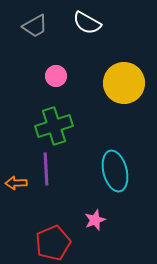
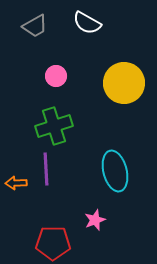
red pentagon: rotated 24 degrees clockwise
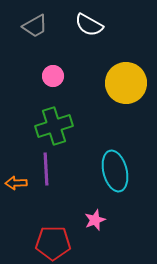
white semicircle: moved 2 px right, 2 px down
pink circle: moved 3 px left
yellow circle: moved 2 px right
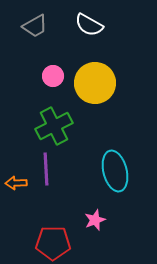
yellow circle: moved 31 px left
green cross: rotated 9 degrees counterclockwise
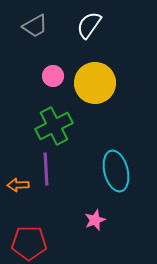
white semicircle: rotated 96 degrees clockwise
cyan ellipse: moved 1 px right
orange arrow: moved 2 px right, 2 px down
red pentagon: moved 24 px left
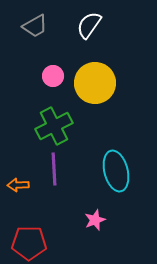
purple line: moved 8 px right
